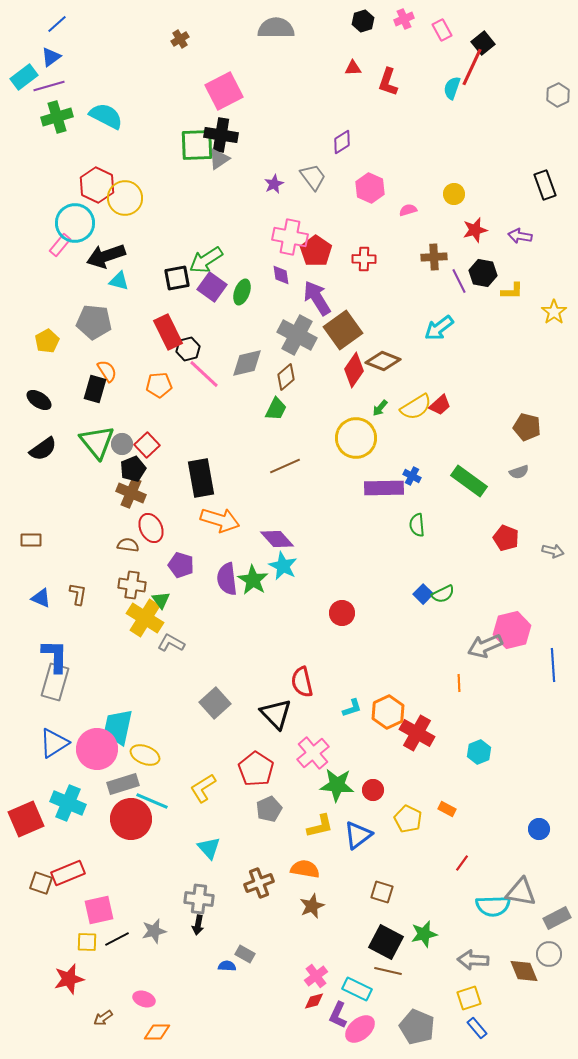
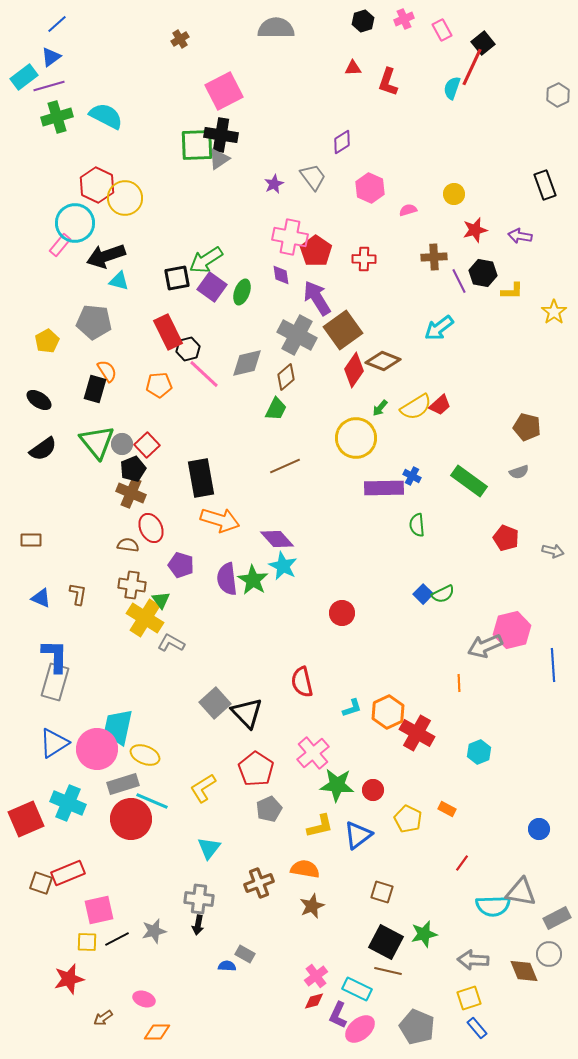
black triangle at (276, 714): moved 29 px left, 1 px up
cyan triangle at (209, 848): rotated 20 degrees clockwise
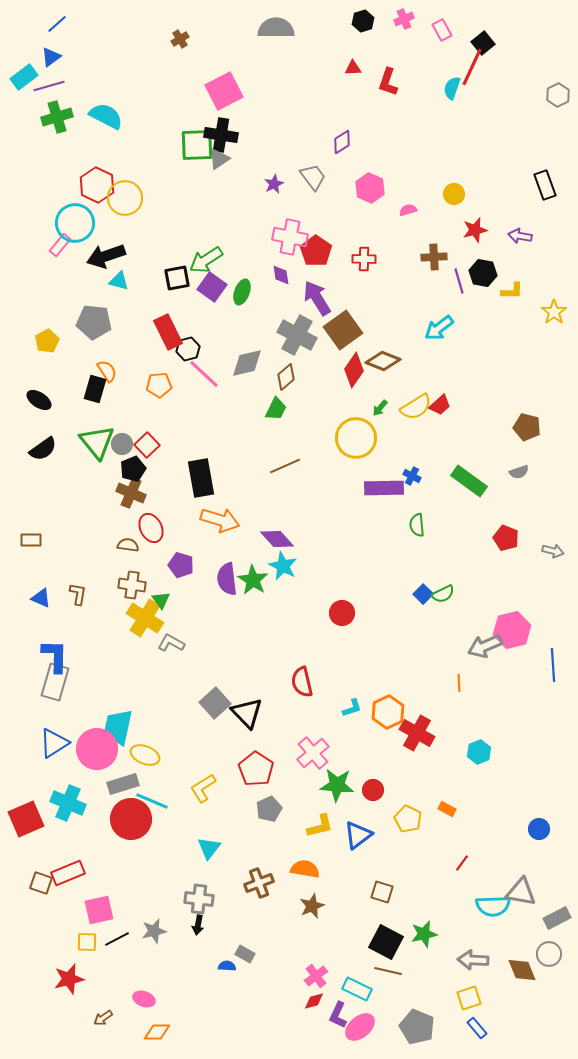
purple line at (459, 281): rotated 10 degrees clockwise
brown diamond at (524, 971): moved 2 px left, 1 px up
pink ellipse at (360, 1029): moved 2 px up
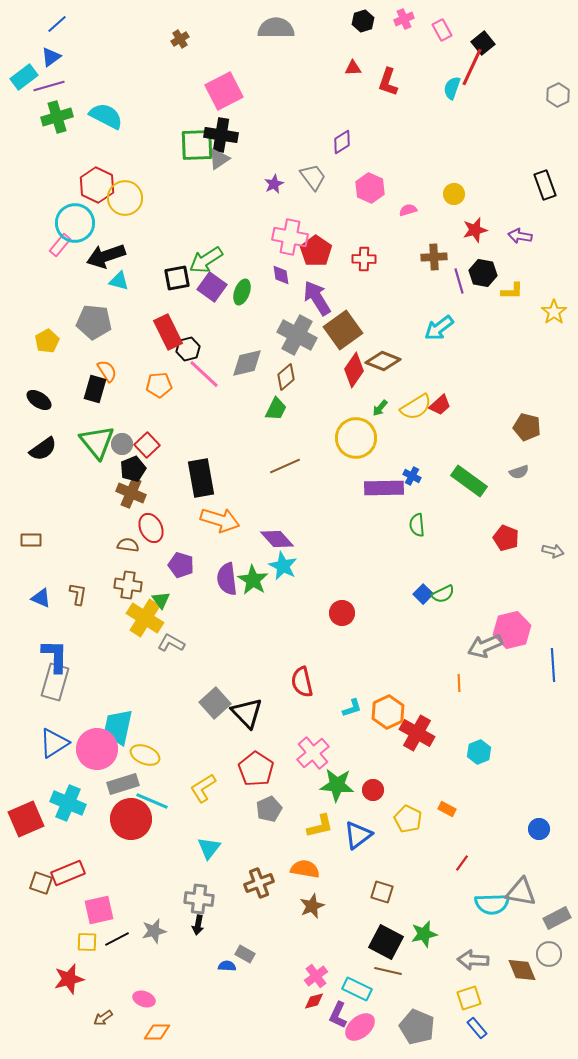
brown cross at (132, 585): moved 4 px left
cyan semicircle at (493, 906): moved 1 px left, 2 px up
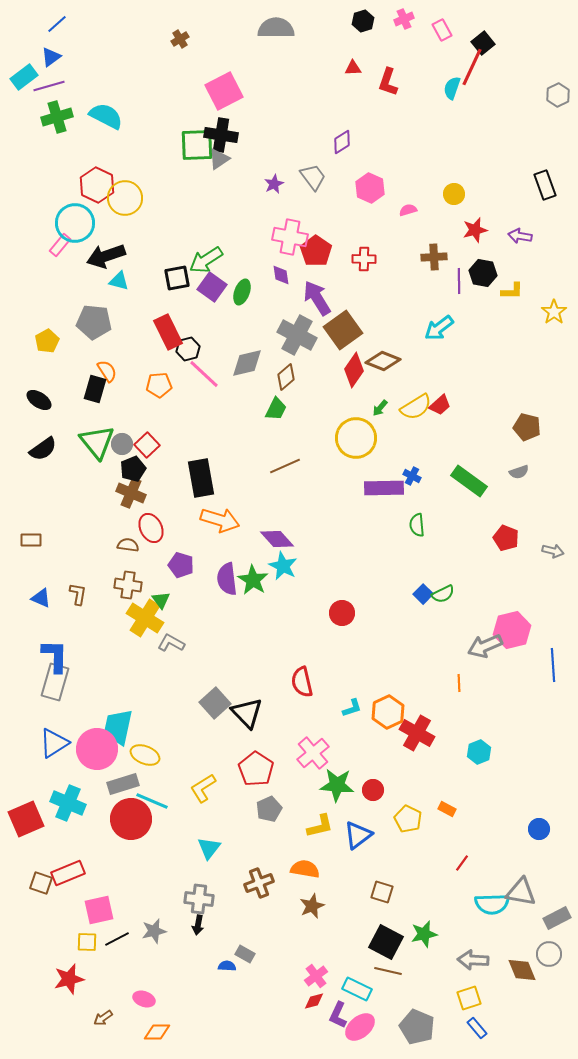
purple line at (459, 281): rotated 15 degrees clockwise
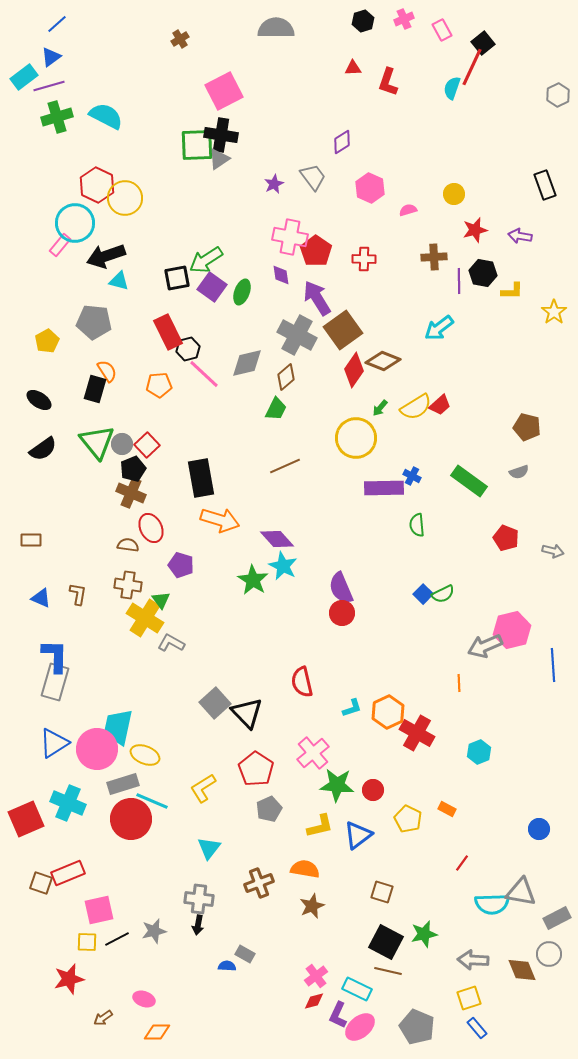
purple semicircle at (227, 579): moved 114 px right, 9 px down; rotated 16 degrees counterclockwise
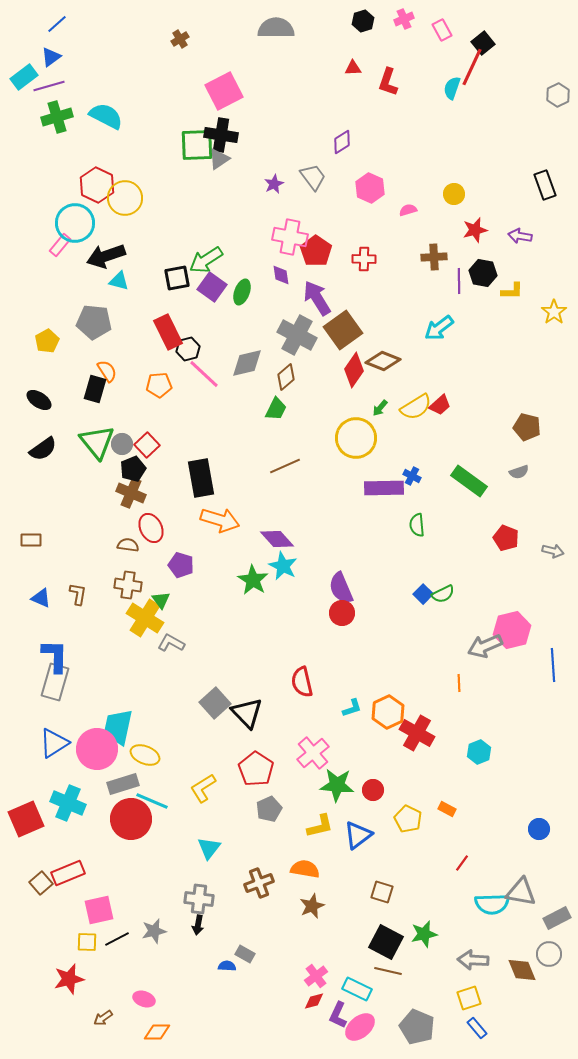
brown square at (41, 883): rotated 30 degrees clockwise
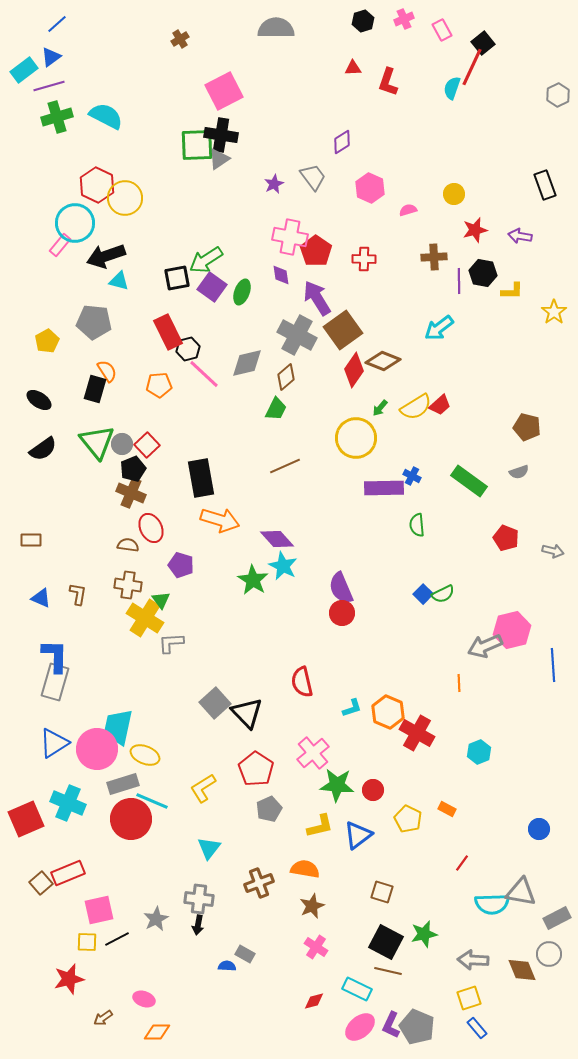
cyan rectangle at (24, 77): moved 7 px up
gray L-shape at (171, 643): rotated 32 degrees counterclockwise
orange hexagon at (388, 712): rotated 12 degrees counterclockwise
gray star at (154, 931): moved 2 px right, 12 px up; rotated 15 degrees counterclockwise
pink cross at (316, 976): moved 29 px up; rotated 20 degrees counterclockwise
purple L-shape at (338, 1015): moved 53 px right, 10 px down
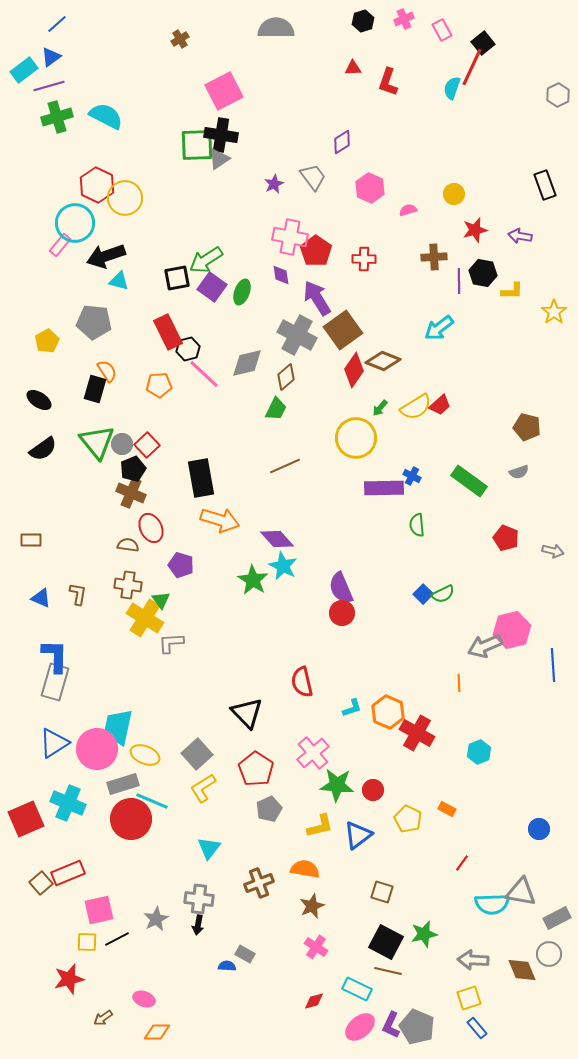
gray square at (215, 703): moved 18 px left, 51 px down
